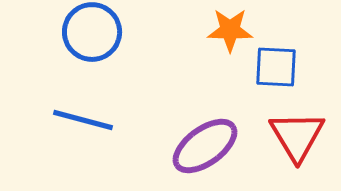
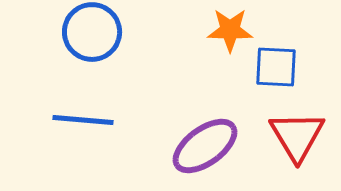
blue line: rotated 10 degrees counterclockwise
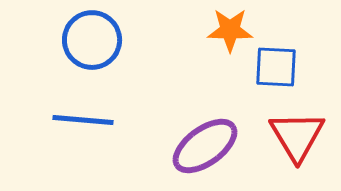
blue circle: moved 8 px down
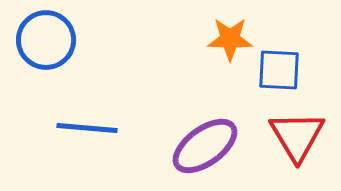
orange star: moved 9 px down
blue circle: moved 46 px left
blue square: moved 3 px right, 3 px down
blue line: moved 4 px right, 8 px down
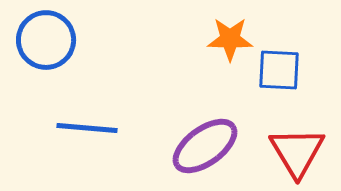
red triangle: moved 16 px down
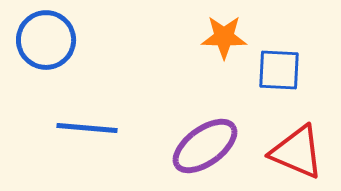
orange star: moved 6 px left, 2 px up
red triangle: rotated 36 degrees counterclockwise
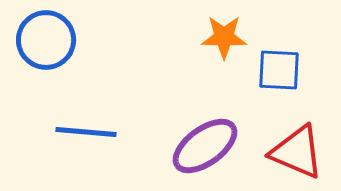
blue line: moved 1 px left, 4 px down
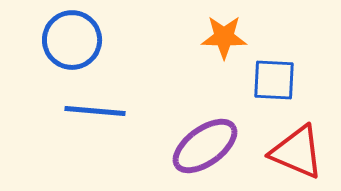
blue circle: moved 26 px right
blue square: moved 5 px left, 10 px down
blue line: moved 9 px right, 21 px up
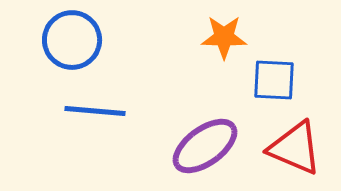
red triangle: moved 2 px left, 4 px up
